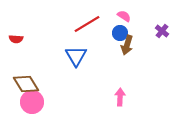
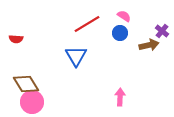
brown arrow: moved 22 px right; rotated 120 degrees counterclockwise
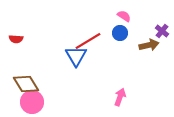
red line: moved 1 px right, 17 px down
pink arrow: rotated 18 degrees clockwise
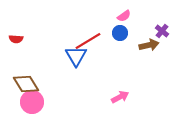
pink semicircle: rotated 112 degrees clockwise
pink arrow: rotated 42 degrees clockwise
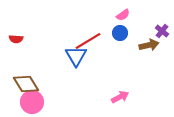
pink semicircle: moved 1 px left, 1 px up
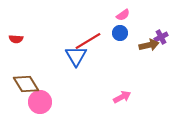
purple cross: moved 1 px left, 6 px down; rotated 24 degrees clockwise
pink arrow: moved 2 px right
pink circle: moved 8 px right
